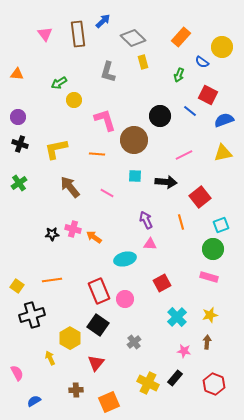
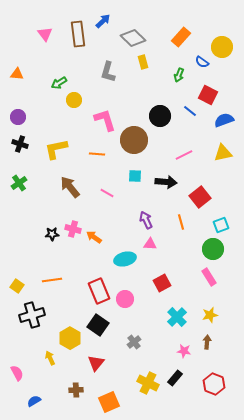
pink rectangle at (209, 277): rotated 42 degrees clockwise
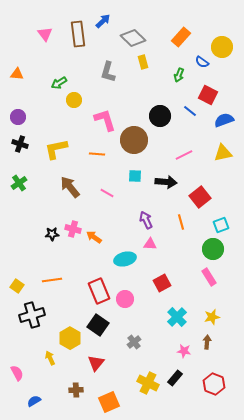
yellow star at (210, 315): moved 2 px right, 2 px down
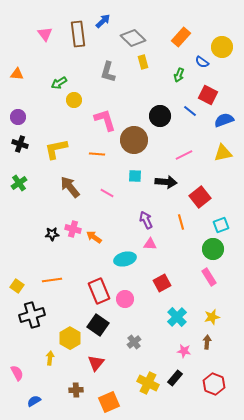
yellow arrow at (50, 358): rotated 32 degrees clockwise
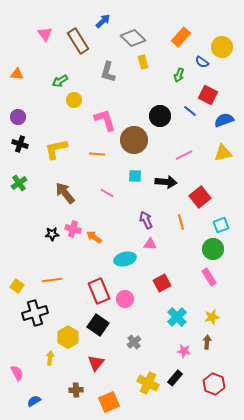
brown rectangle at (78, 34): moved 7 px down; rotated 25 degrees counterclockwise
green arrow at (59, 83): moved 1 px right, 2 px up
brown arrow at (70, 187): moved 5 px left, 6 px down
black cross at (32, 315): moved 3 px right, 2 px up
yellow hexagon at (70, 338): moved 2 px left, 1 px up
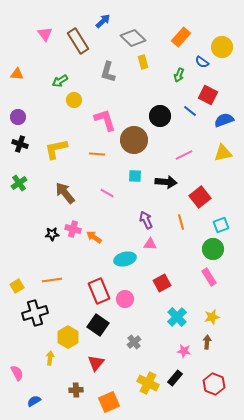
yellow square at (17, 286): rotated 24 degrees clockwise
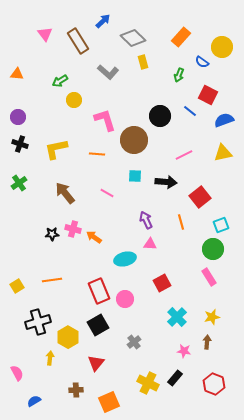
gray L-shape at (108, 72): rotated 65 degrees counterclockwise
black cross at (35, 313): moved 3 px right, 9 px down
black square at (98, 325): rotated 25 degrees clockwise
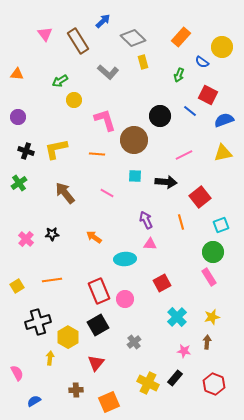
black cross at (20, 144): moved 6 px right, 7 px down
pink cross at (73, 229): moved 47 px left, 10 px down; rotated 28 degrees clockwise
green circle at (213, 249): moved 3 px down
cyan ellipse at (125, 259): rotated 10 degrees clockwise
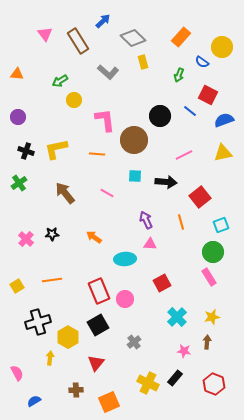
pink L-shape at (105, 120): rotated 10 degrees clockwise
